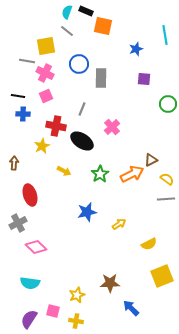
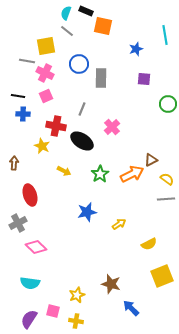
cyan semicircle at (67, 12): moved 1 px left, 1 px down
yellow star at (42, 146): rotated 21 degrees counterclockwise
brown star at (110, 283): moved 1 px right, 1 px down; rotated 18 degrees clockwise
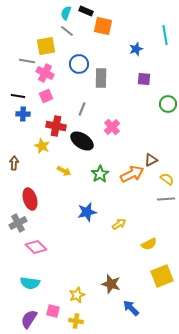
red ellipse at (30, 195): moved 4 px down
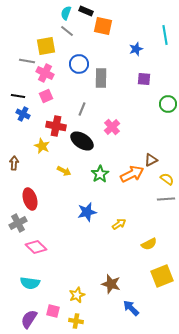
blue cross at (23, 114): rotated 24 degrees clockwise
